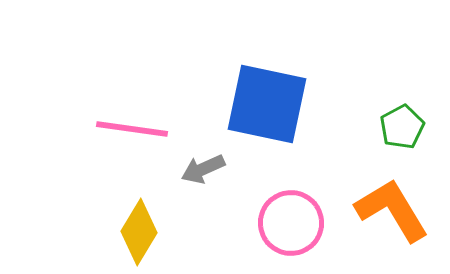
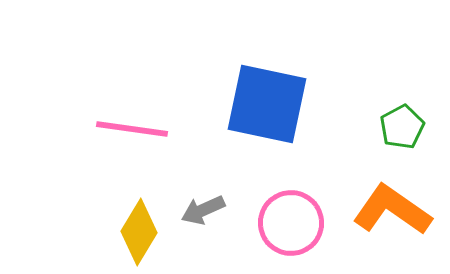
gray arrow: moved 41 px down
orange L-shape: rotated 24 degrees counterclockwise
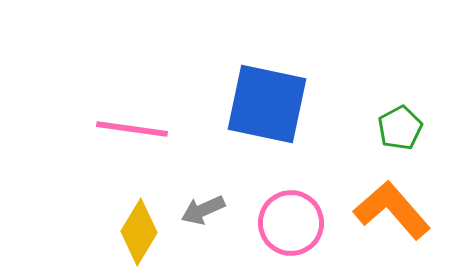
green pentagon: moved 2 px left, 1 px down
orange L-shape: rotated 14 degrees clockwise
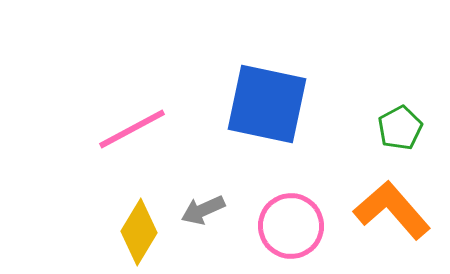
pink line: rotated 36 degrees counterclockwise
pink circle: moved 3 px down
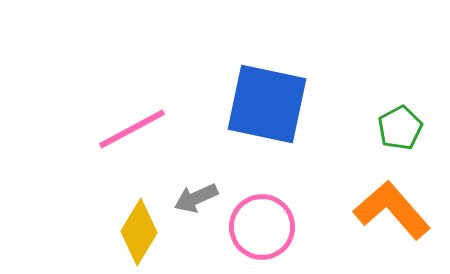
gray arrow: moved 7 px left, 12 px up
pink circle: moved 29 px left, 1 px down
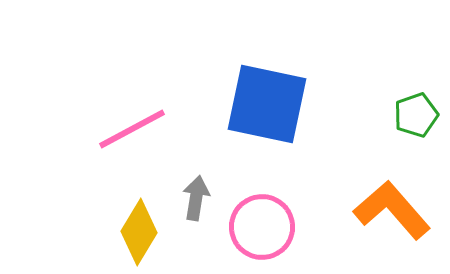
green pentagon: moved 16 px right, 13 px up; rotated 9 degrees clockwise
gray arrow: rotated 123 degrees clockwise
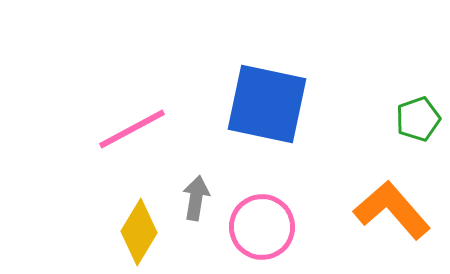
green pentagon: moved 2 px right, 4 px down
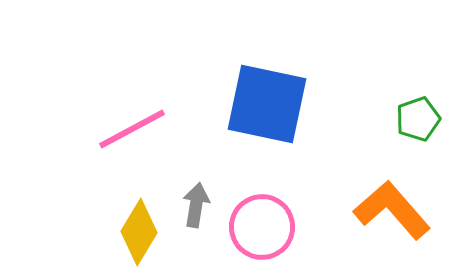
gray arrow: moved 7 px down
